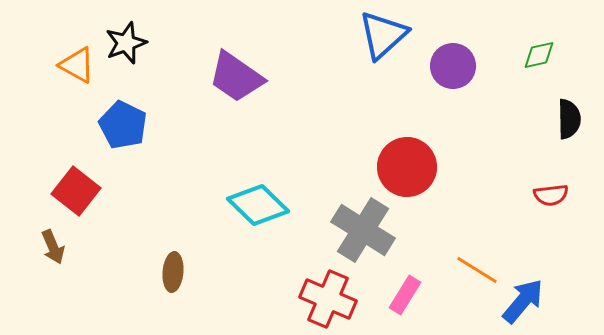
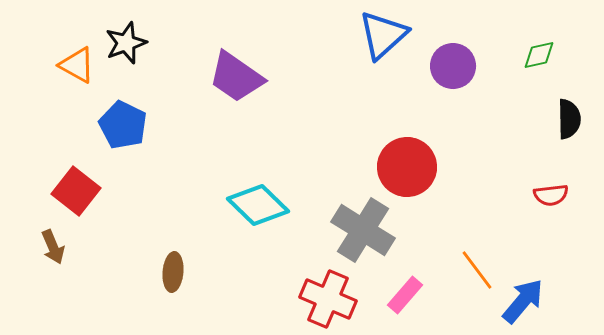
orange line: rotated 21 degrees clockwise
pink rectangle: rotated 9 degrees clockwise
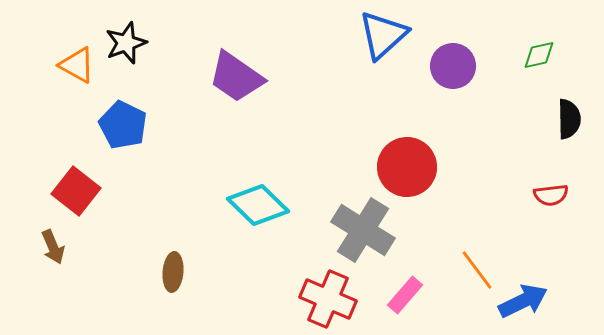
blue arrow: rotated 24 degrees clockwise
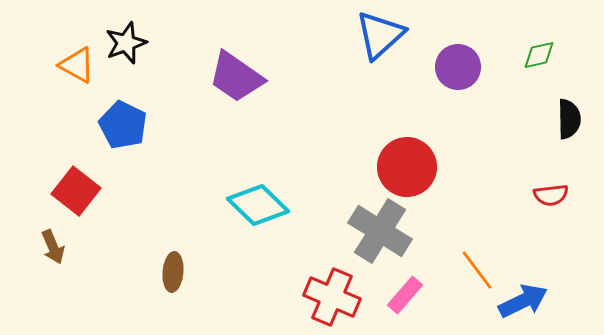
blue triangle: moved 3 px left
purple circle: moved 5 px right, 1 px down
gray cross: moved 17 px right, 1 px down
red cross: moved 4 px right, 2 px up
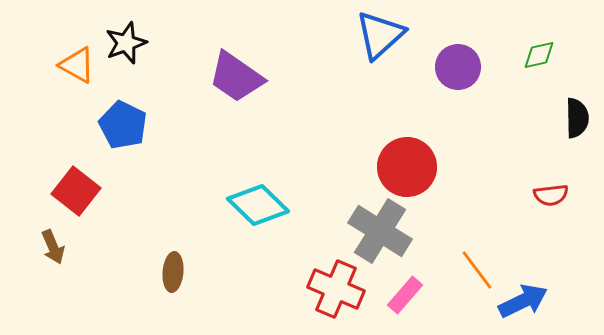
black semicircle: moved 8 px right, 1 px up
red cross: moved 4 px right, 8 px up
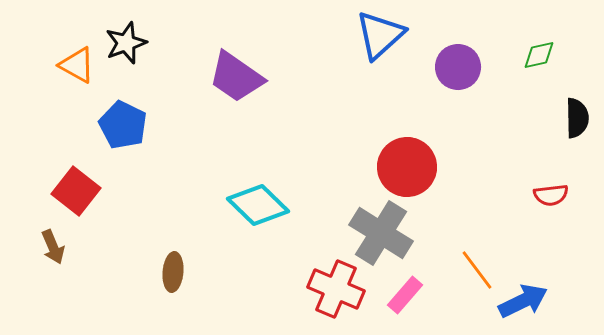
gray cross: moved 1 px right, 2 px down
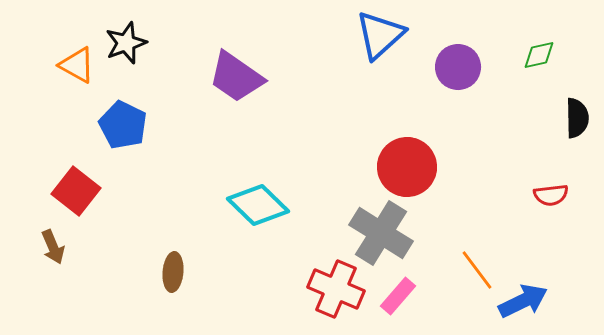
pink rectangle: moved 7 px left, 1 px down
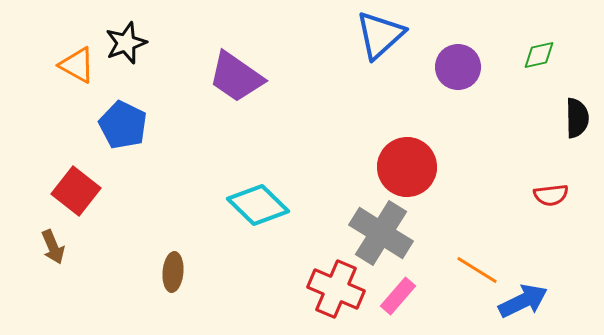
orange line: rotated 21 degrees counterclockwise
